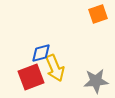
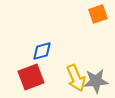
blue diamond: moved 1 px right, 2 px up
yellow arrow: moved 21 px right, 10 px down
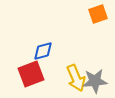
blue diamond: moved 1 px right
red square: moved 3 px up
gray star: moved 1 px left
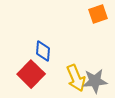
blue diamond: rotated 70 degrees counterclockwise
red square: rotated 24 degrees counterclockwise
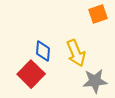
yellow arrow: moved 25 px up
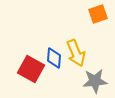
blue diamond: moved 11 px right, 7 px down
red square: moved 5 px up; rotated 16 degrees counterclockwise
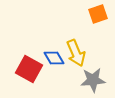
blue diamond: rotated 35 degrees counterclockwise
red square: moved 2 px left
gray star: moved 2 px left, 1 px up
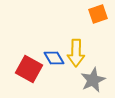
yellow arrow: rotated 24 degrees clockwise
gray star: rotated 20 degrees counterclockwise
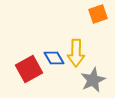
red square: rotated 32 degrees clockwise
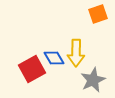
red square: moved 3 px right
